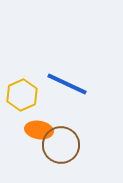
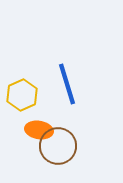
blue line: rotated 48 degrees clockwise
brown circle: moved 3 px left, 1 px down
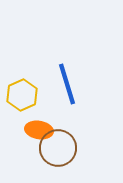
brown circle: moved 2 px down
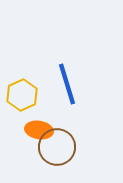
brown circle: moved 1 px left, 1 px up
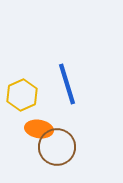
orange ellipse: moved 1 px up
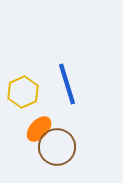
yellow hexagon: moved 1 px right, 3 px up
orange ellipse: rotated 56 degrees counterclockwise
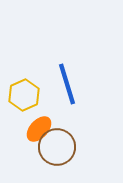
yellow hexagon: moved 1 px right, 3 px down
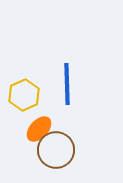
blue line: rotated 15 degrees clockwise
brown circle: moved 1 px left, 3 px down
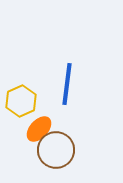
blue line: rotated 9 degrees clockwise
yellow hexagon: moved 3 px left, 6 px down
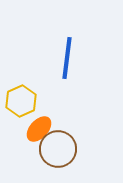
blue line: moved 26 px up
brown circle: moved 2 px right, 1 px up
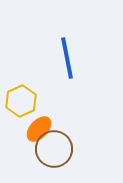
blue line: rotated 18 degrees counterclockwise
brown circle: moved 4 px left
